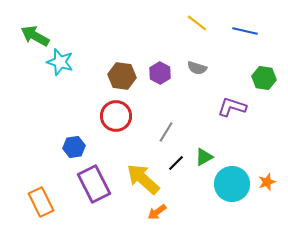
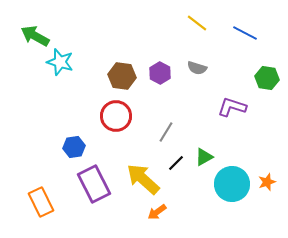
blue line: moved 2 px down; rotated 15 degrees clockwise
green hexagon: moved 3 px right
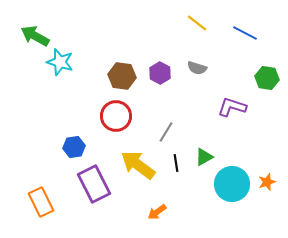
black line: rotated 54 degrees counterclockwise
yellow arrow: moved 5 px left, 14 px up; rotated 6 degrees counterclockwise
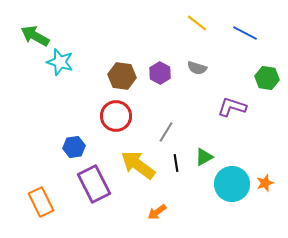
orange star: moved 2 px left, 1 px down
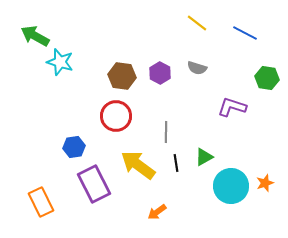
gray line: rotated 30 degrees counterclockwise
cyan circle: moved 1 px left, 2 px down
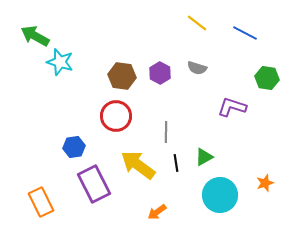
cyan circle: moved 11 px left, 9 px down
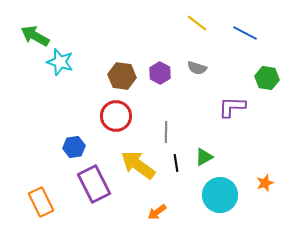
purple L-shape: rotated 16 degrees counterclockwise
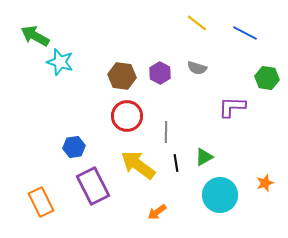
red circle: moved 11 px right
purple rectangle: moved 1 px left, 2 px down
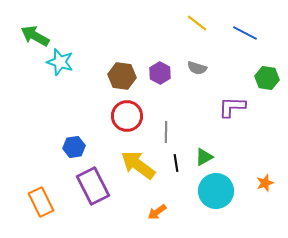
cyan circle: moved 4 px left, 4 px up
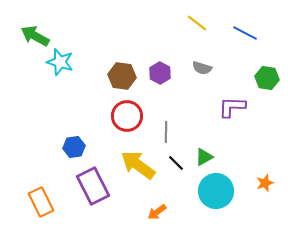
gray semicircle: moved 5 px right
black line: rotated 36 degrees counterclockwise
